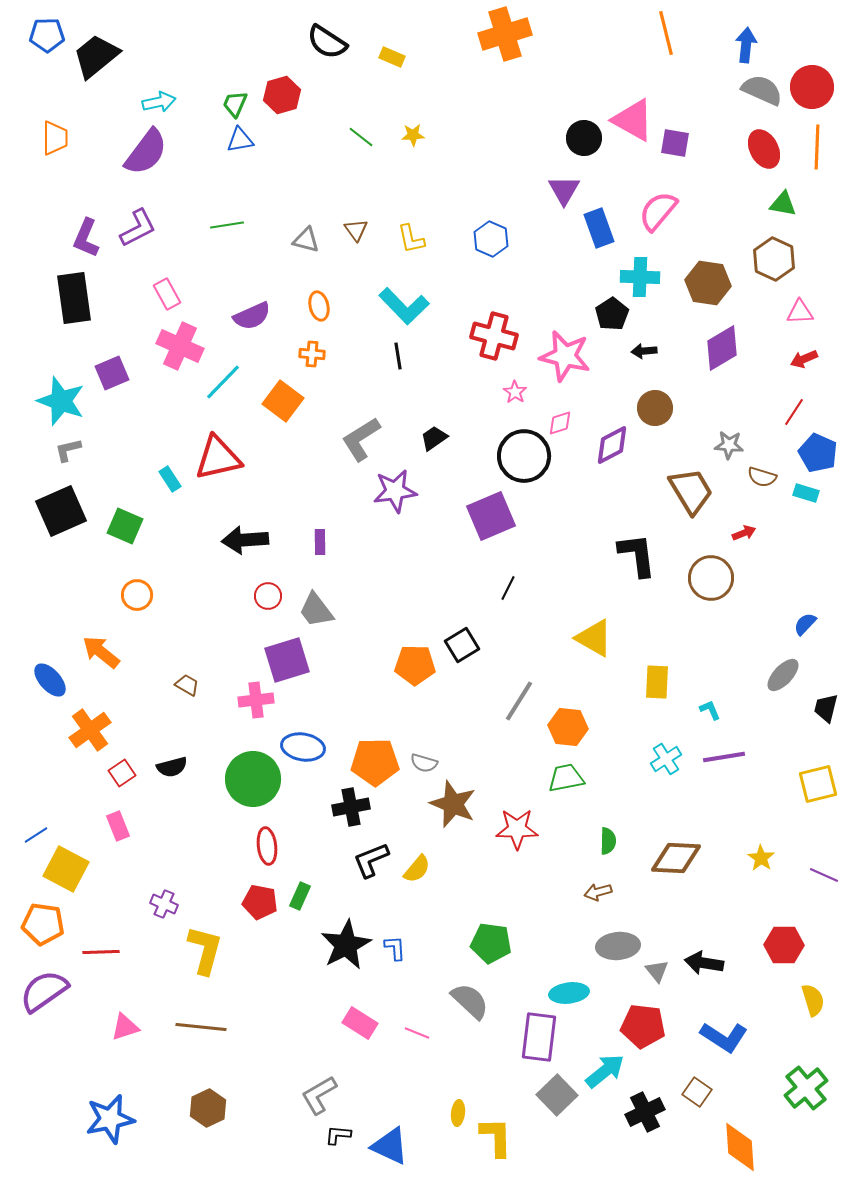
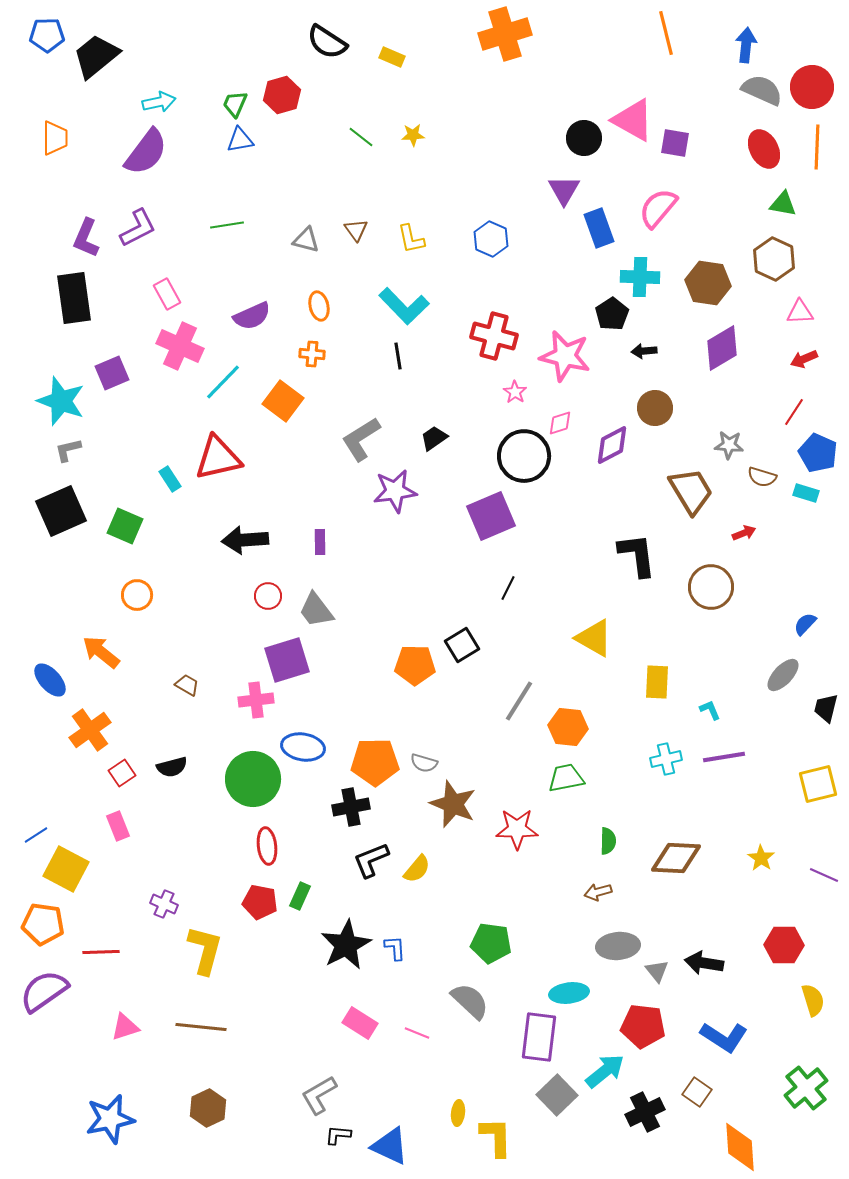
pink semicircle at (658, 211): moved 3 px up
brown circle at (711, 578): moved 9 px down
cyan cross at (666, 759): rotated 20 degrees clockwise
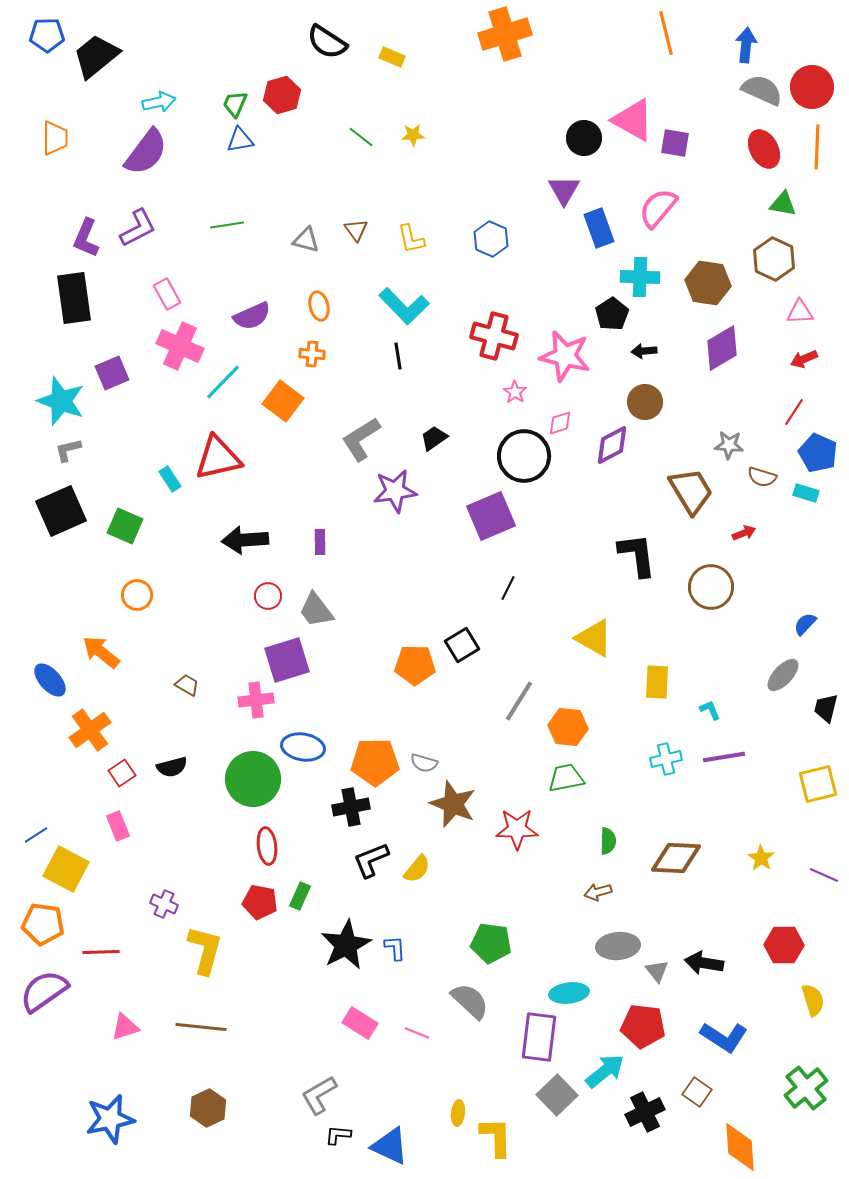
brown circle at (655, 408): moved 10 px left, 6 px up
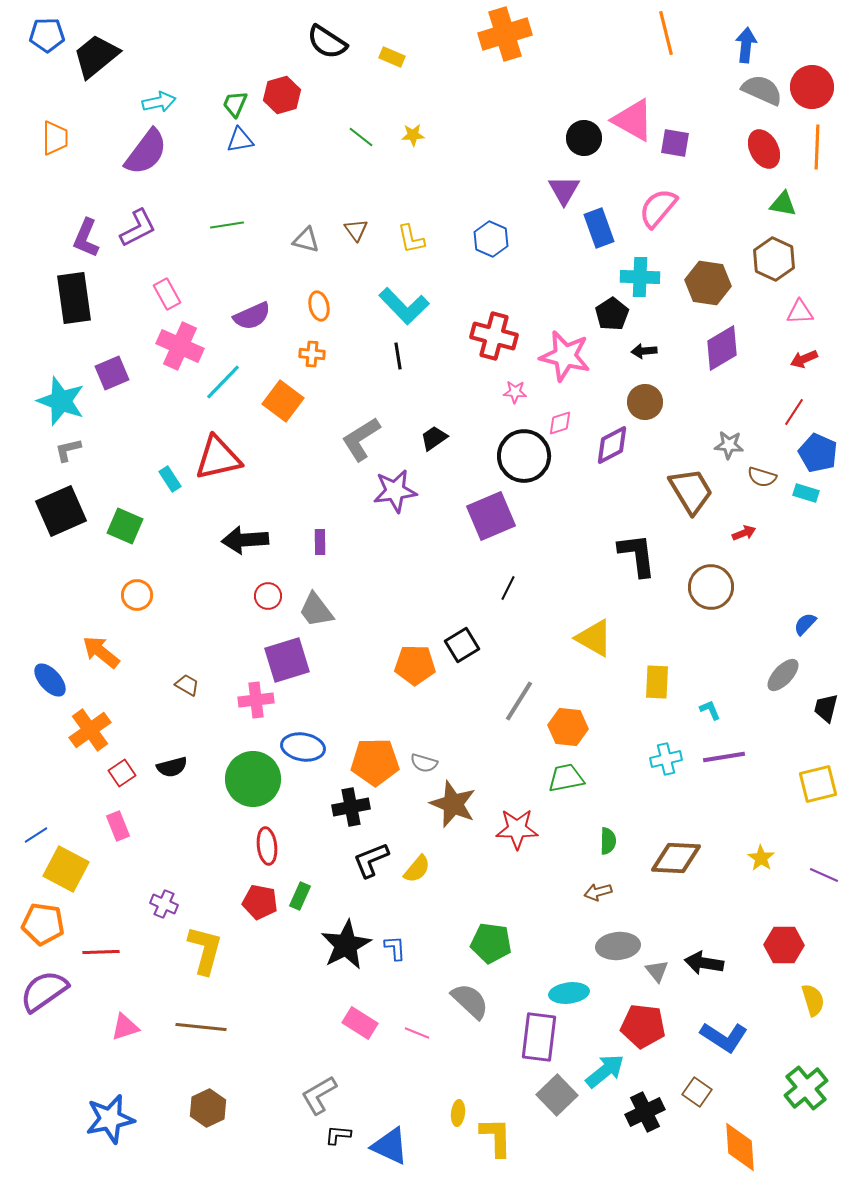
pink star at (515, 392): rotated 30 degrees counterclockwise
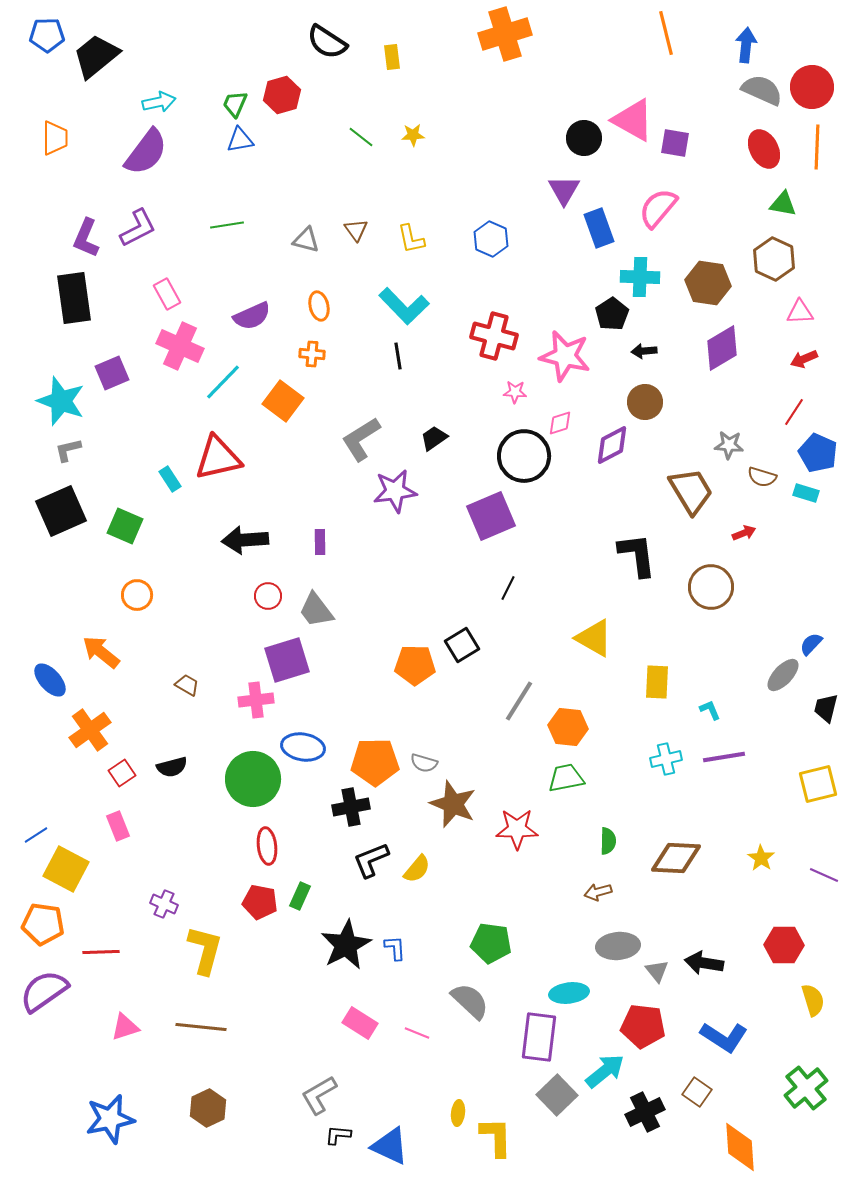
yellow rectangle at (392, 57): rotated 60 degrees clockwise
blue semicircle at (805, 624): moved 6 px right, 20 px down
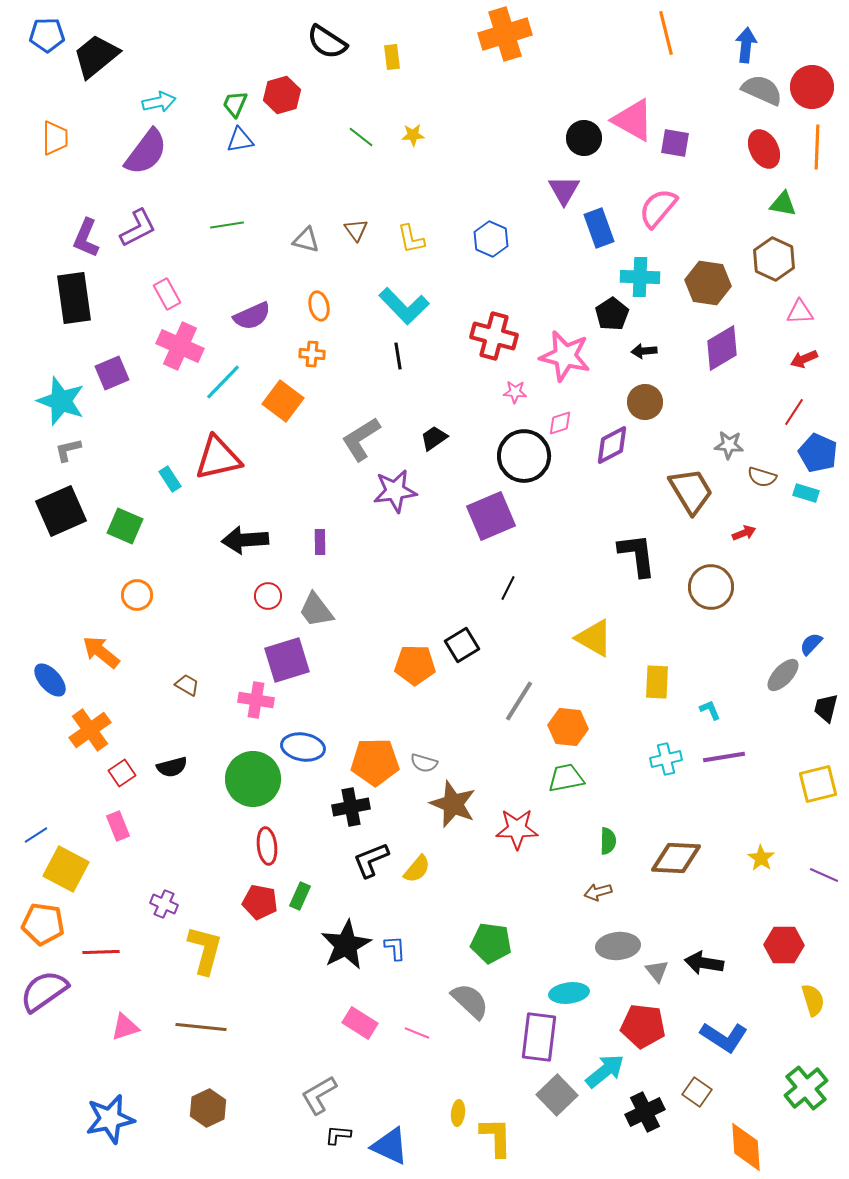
pink cross at (256, 700): rotated 16 degrees clockwise
orange diamond at (740, 1147): moved 6 px right
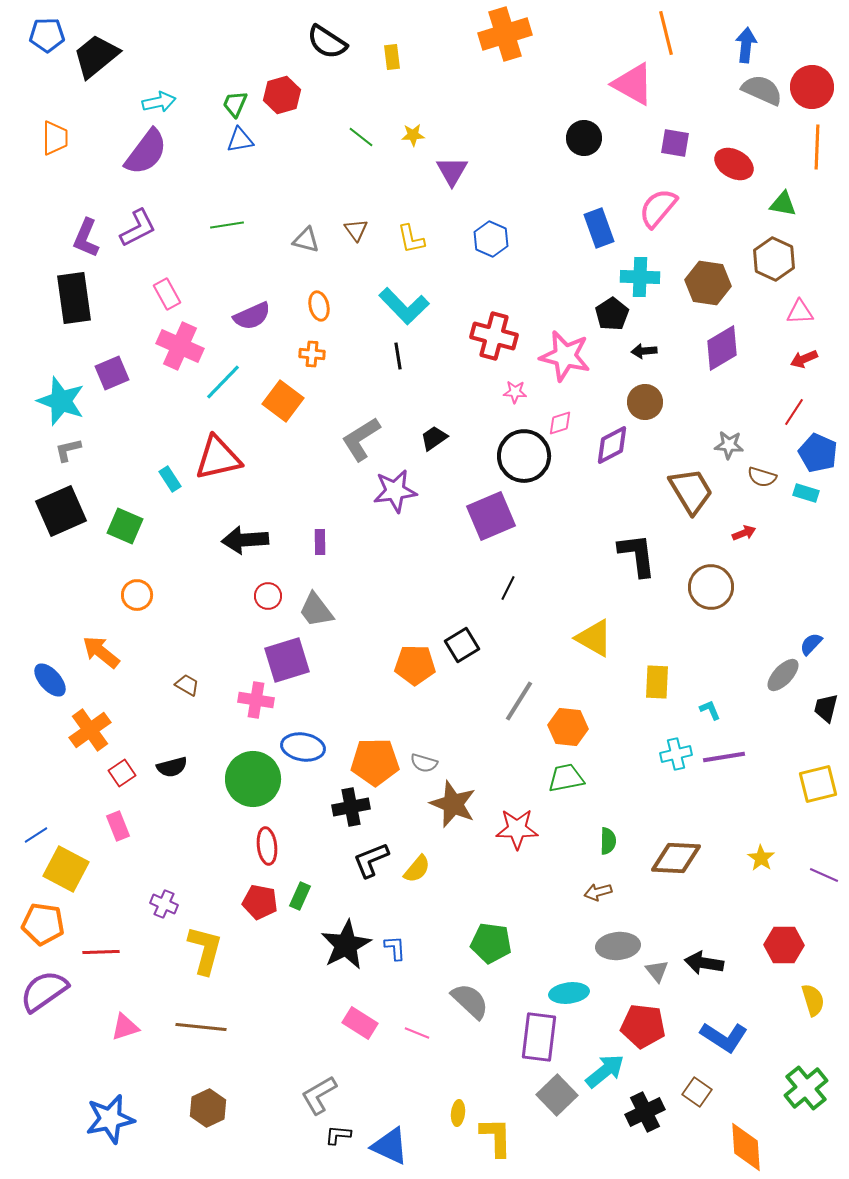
pink triangle at (633, 120): moved 36 px up
red ellipse at (764, 149): moved 30 px left, 15 px down; rotated 33 degrees counterclockwise
purple triangle at (564, 190): moved 112 px left, 19 px up
cyan cross at (666, 759): moved 10 px right, 5 px up
